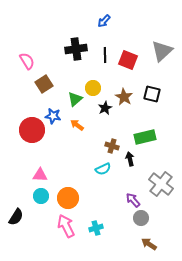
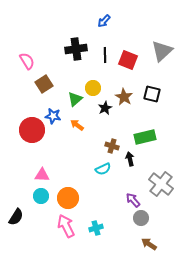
pink triangle: moved 2 px right
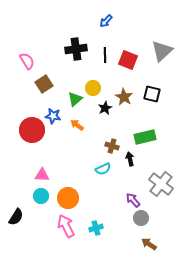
blue arrow: moved 2 px right
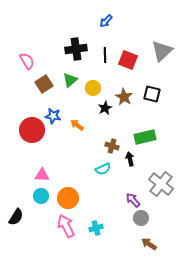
green triangle: moved 5 px left, 19 px up
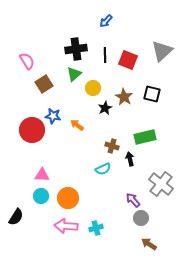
green triangle: moved 4 px right, 6 px up
pink arrow: rotated 60 degrees counterclockwise
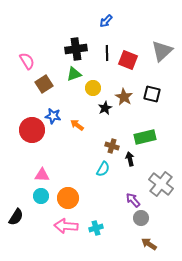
black line: moved 2 px right, 2 px up
green triangle: rotated 21 degrees clockwise
cyan semicircle: rotated 35 degrees counterclockwise
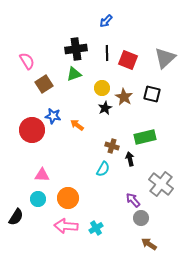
gray triangle: moved 3 px right, 7 px down
yellow circle: moved 9 px right
cyan circle: moved 3 px left, 3 px down
cyan cross: rotated 16 degrees counterclockwise
